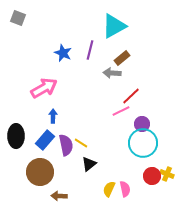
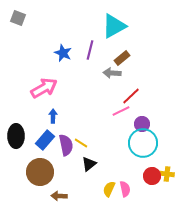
yellow cross: rotated 16 degrees counterclockwise
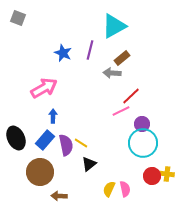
black ellipse: moved 2 px down; rotated 25 degrees counterclockwise
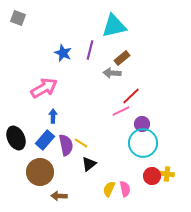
cyan triangle: rotated 16 degrees clockwise
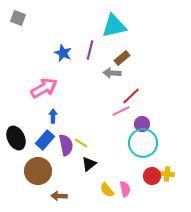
brown circle: moved 2 px left, 1 px up
yellow semicircle: moved 2 px left, 1 px down; rotated 63 degrees counterclockwise
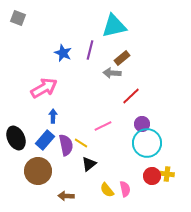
pink line: moved 18 px left, 15 px down
cyan circle: moved 4 px right
brown arrow: moved 7 px right
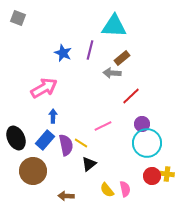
cyan triangle: rotated 16 degrees clockwise
brown circle: moved 5 px left
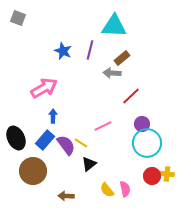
blue star: moved 2 px up
purple semicircle: rotated 25 degrees counterclockwise
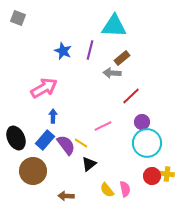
purple circle: moved 2 px up
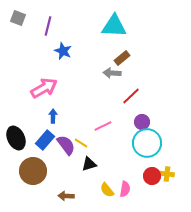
purple line: moved 42 px left, 24 px up
black triangle: rotated 21 degrees clockwise
pink semicircle: rotated 21 degrees clockwise
